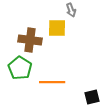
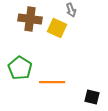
yellow square: rotated 24 degrees clockwise
brown cross: moved 21 px up
black square: rotated 28 degrees clockwise
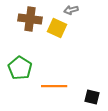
gray arrow: rotated 96 degrees clockwise
orange line: moved 2 px right, 4 px down
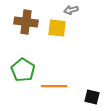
brown cross: moved 4 px left, 3 px down
yellow square: rotated 18 degrees counterclockwise
green pentagon: moved 3 px right, 2 px down
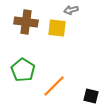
orange line: rotated 45 degrees counterclockwise
black square: moved 1 px left, 1 px up
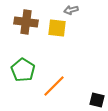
black square: moved 6 px right, 4 px down
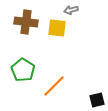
black square: rotated 28 degrees counterclockwise
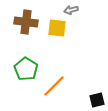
green pentagon: moved 3 px right, 1 px up
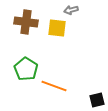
orange line: rotated 65 degrees clockwise
